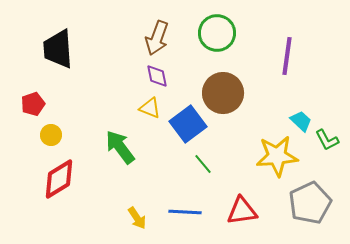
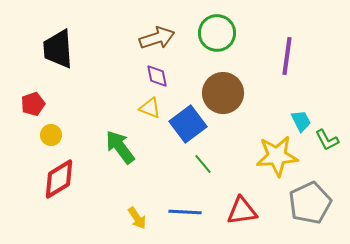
brown arrow: rotated 128 degrees counterclockwise
cyan trapezoid: rotated 20 degrees clockwise
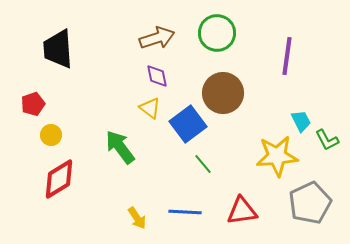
yellow triangle: rotated 15 degrees clockwise
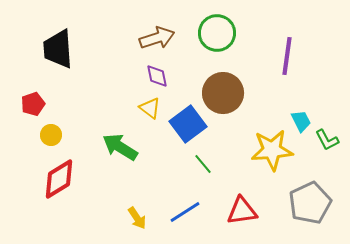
green arrow: rotated 21 degrees counterclockwise
yellow star: moved 5 px left, 6 px up
blue line: rotated 36 degrees counterclockwise
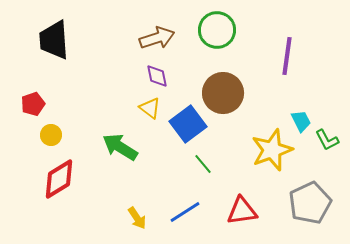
green circle: moved 3 px up
black trapezoid: moved 4 px left, 9 px up
yellow star: rotated 15 degrees counterclockwise
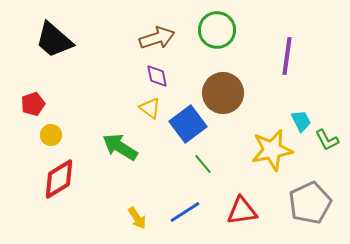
black trapezoid: rotated 45 degrees counterclockwise
yellow star: rotated 9 degrees clockwise
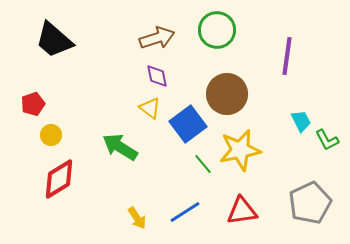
brown circle: moved 4 px right, 1 px down
yellow star: moved 32 px left
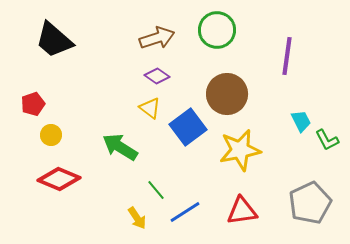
purple diamond: rotated 45 degrees counterclockwise
blue square: moved 3 px down
green line: moved 47 px left, 26 px down
red diamond: rotated 54 degrees clockwise
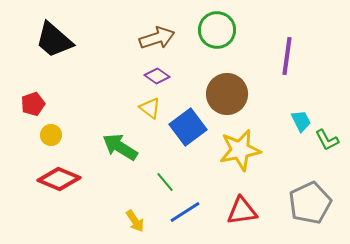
green line: moved 9 px right, 8 px up
yellow arrow: moved 2 px left, 3 px down
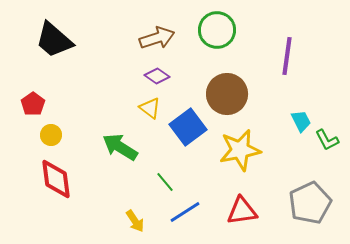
red pentagon: rotated 15 degrees counterclockwise
red diamond: moved 3 px left; rotated 60 degrees clockwise
